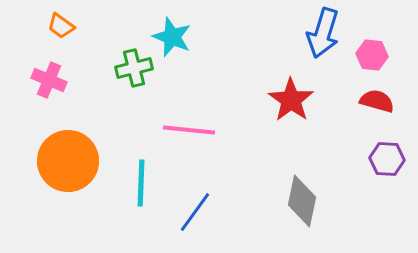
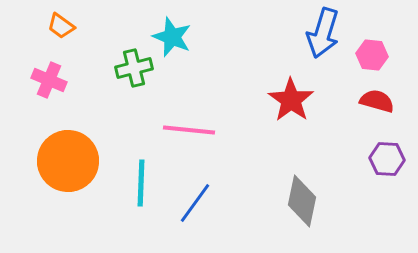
blue line: moved 9 px up
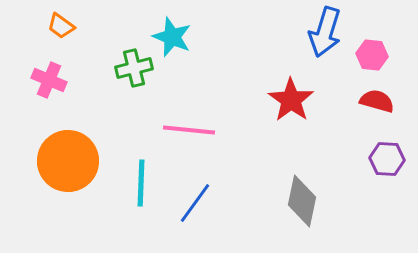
blue arrow: moved 2 px right, 1 px up
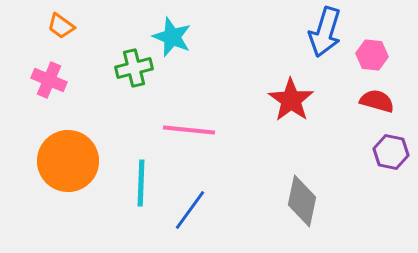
purple hexagon: moved 4 px right, 7 px up; rotated 8 degrees clockwise
blue line: moved 5 px left, 7 px down
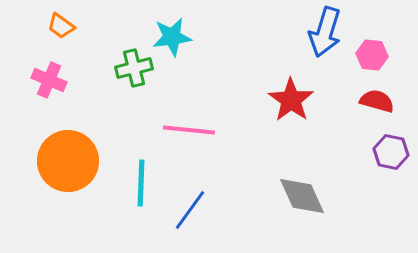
cyan star: rotated 30 degrees counterclockwise
gray diamond: moved 5 px up; rotated 36 degrees counterclockwise
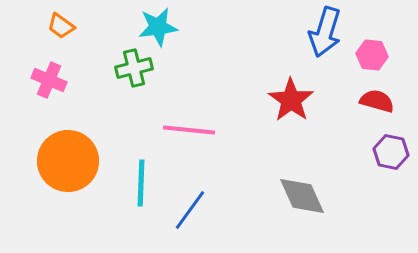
cyan star: moved 14 px left, 10 px up
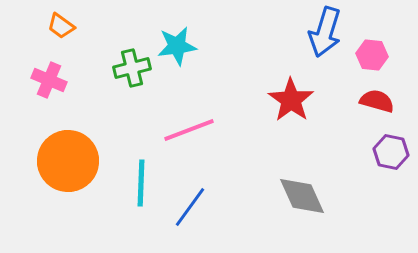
cyan star: moved 19 px right, 19 px down
green cross: moved 2 px left
pink line: rotated 27 degrees counterclockwise
blue line: moved 3 px up
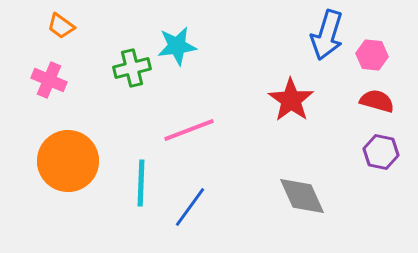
blue arrow: moved 2 px right, 3 px down
purple hexagon: moved 10 px left
